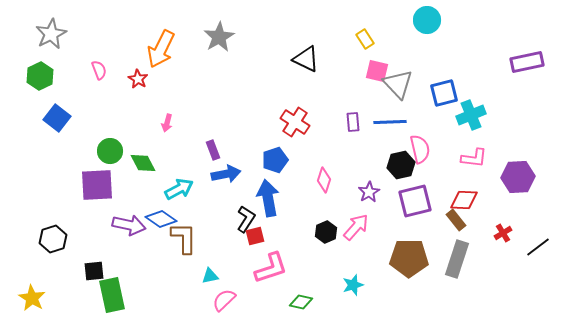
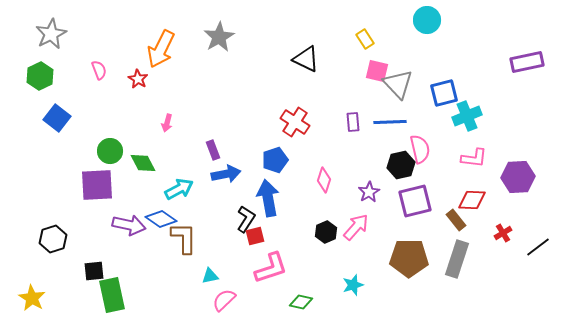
cyan cross at (471, 115): moved 4 px left, 1 px down
red diamond at (464, 200): moved 8 px right
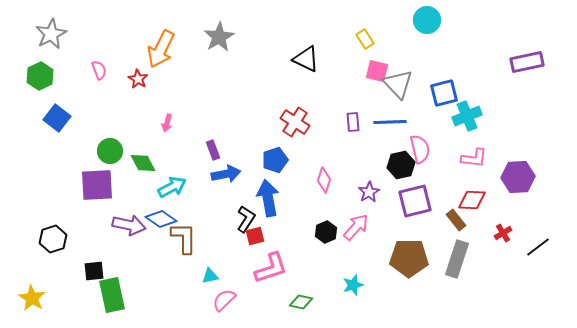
cyan arrow at (179, 189): moved 7 px left, 2 px up
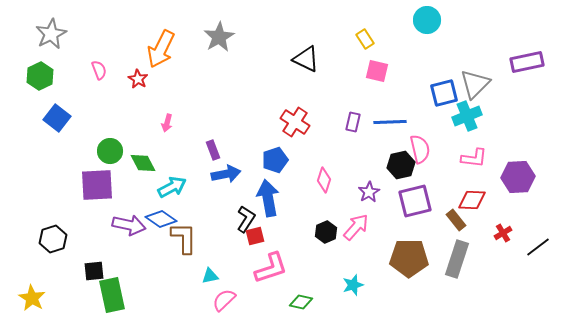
gray triangle at (398, 84): moved 77 px right; rotated 28 degrees clockwise
purple rectangle at (353, 122): rotated 18 degrees clockwise
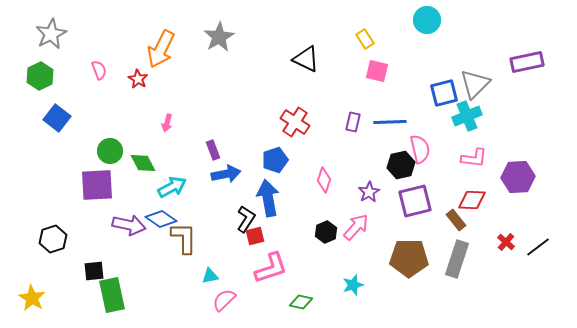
red cross at (503, 233): moved 3 px right, 9 px down; rotated 18 degrees counterclockwise
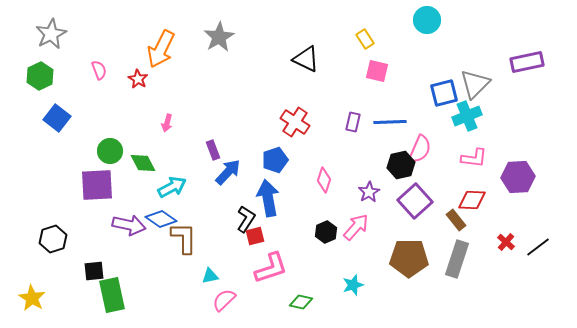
pink semicircle at (420, 149): rotated 36 degrees clockwise
blue arrow at (226, 174): moved 2 px right, 2 px up; rotated 36 degrees counterclockwise
purple square at (415, 201): rotated 28 degrees counterclockwise
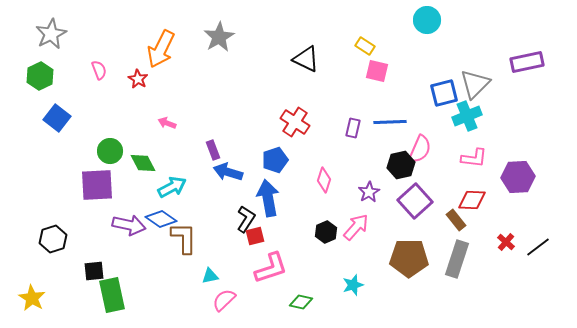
yellow rectangle at (365, 39): moved 7 px down; rotated 24 degrees counterclockwise
purple rectangle at (353, 122): moved 6 px down
pink arrow at (167, 123): rotated 96 degrees clockwise
blue arrow at (228, 172): rotated 116 degrees counterclockwise
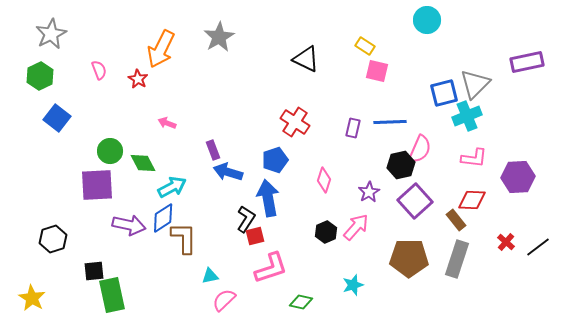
blue diamond at (161, 219): moved 2 px right, 1 px up; rotated 68 degrees counterclockwise
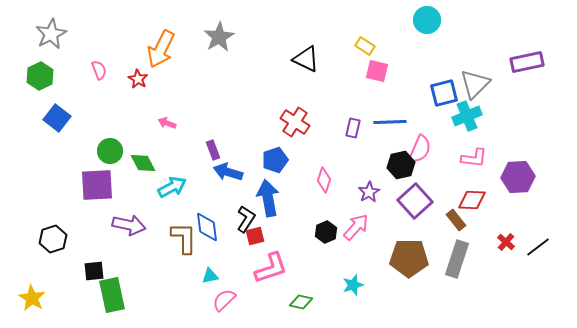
blue diamond at (163, 218): moved 44 px right, 9 px down; rotated 64 degrees counterclockwise
